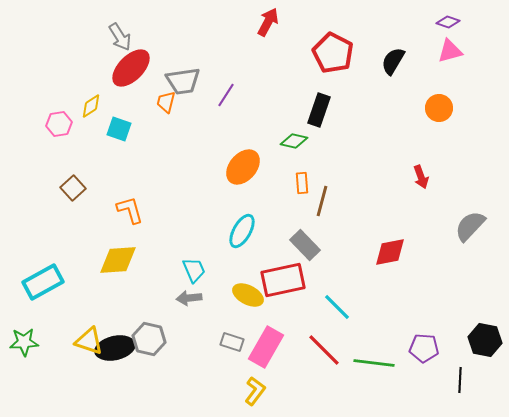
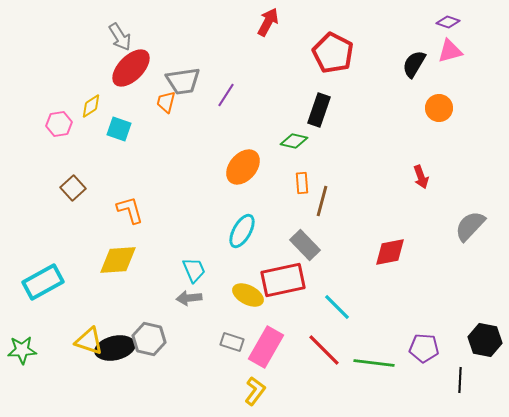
black semicircle at (393, 61): moved 21 px right, 3 px down
green star at (24, 342): moved 2 px left, 8 px down
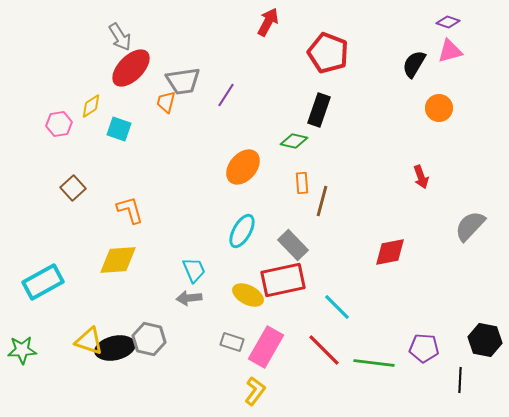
red pentagon at (333, 53): moved 5 px left; rotated 6 degrees counterclockwise
gray rectangle at (305, 245): moved 12 px left
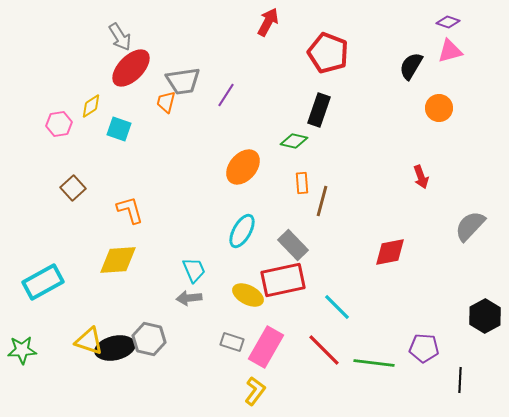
black semicircle at (414, 64): moved 3 px left, 2 px down
black hexagon at (485, 340): moved 24 px up; rotated 20 degrees clockwise
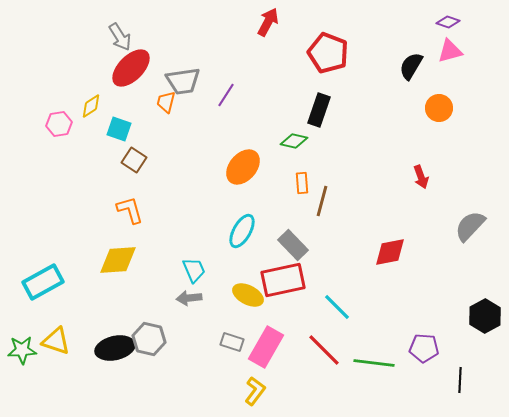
brown square at (73, 188): moved 61 px right, 28 px up; rotated 15 degrees counterclockwise
yellow triangle at (89, 341): moved 33 px left
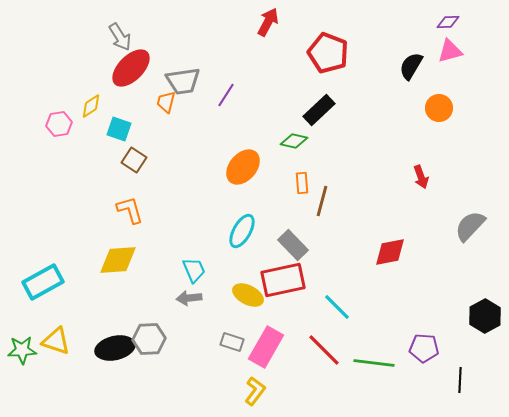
purple diamond at (448, 22): rotated 20 degrees counterclockwise
black rectangle at (319, 110): rotated 28 degrees clockwise
gray hexagon at (149, 339): rotated 16 degrees counterclockwise
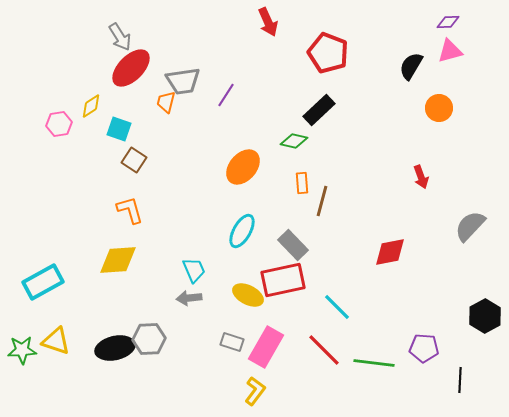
red arrow at (268, 22): rotated 128 degrees clockwise
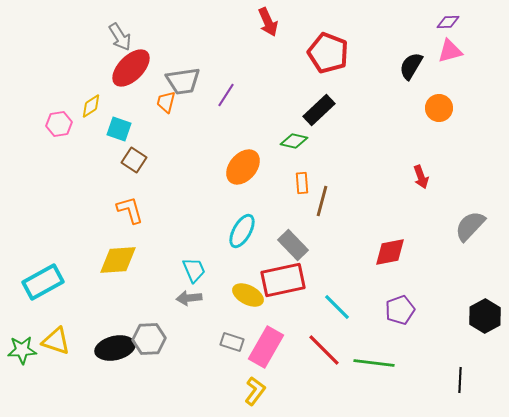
purple pentagon at (424, 348): moved 24 px left, 38 px up; rotated 24 degrees counterclockwise
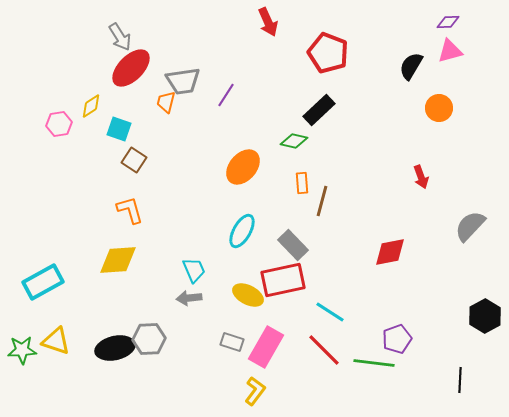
cyan line at (337, 307): moved 7 px left, 5 px down; rotated 12 degrees counterclockwise
purple pentagon at (400, 310): moved 3 px left, 29 px down
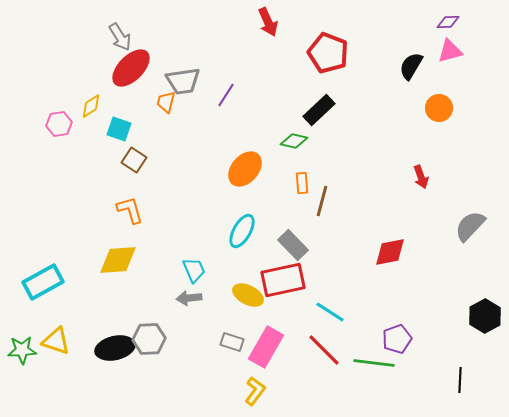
orange ellipse at (243, 167): moved 2 px right, 2 px down
